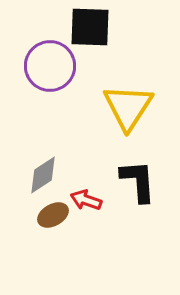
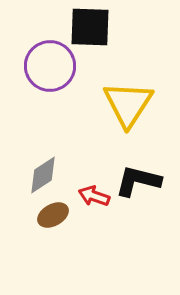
yellow triangle: moved 3 px up
black L-shape: rotated 72 degrees counterclockwise
red arrow: moved 8 px right, 4 px up
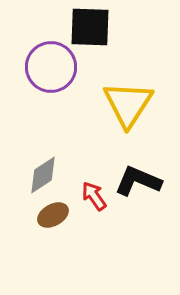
purple circle: moved 1 px right, 1 px down
black L-shape: rotated 9 degrees clockwise
red arrow: rotated 36 degrees clockwise
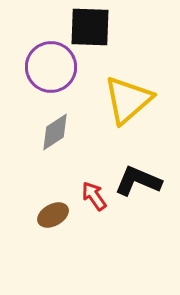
yellow triangle: moved 4 px up; rotated 16 degrees clockwise
gray diamond: moved 12 px right, 43 px up
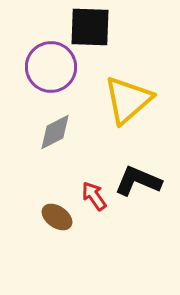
gray diamond: rotated 6 degrees clockwise
brown ellipse: moved 4 px right, 2 px down; rotated 64 degrees clockwise
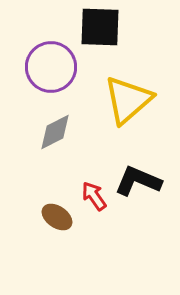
black square: moved 10 px right
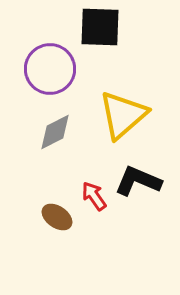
purple circle: moved 1 px left, 2 px down
yellow triangle: moved 5 px left, 15 px down
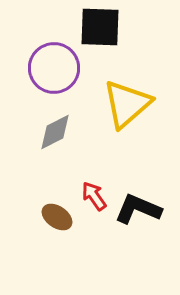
purple circle: moved 4 px right, 1 px up
yellow triangle: moved 4 px right, 11 px up
black L-shape: moved 28 px down
